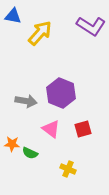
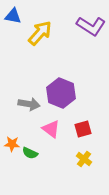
gray arrow: moved 3 px right, 3 px down
yellow cross: moved 16 px right, 10 px up; rotated 14 degrees clockwise
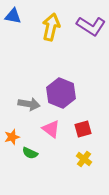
yellow arrow: moved 11 px right, 6 px up; rotated 28 degrees counterclockwise
orange star: moved 7 px up; rotated 21 degrees counterclockwise
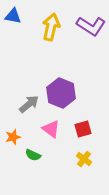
gray arrow: rotated 50 degrees counterclockwise
orange star: moved 1 px right
green semicircle: moved 3 px right, 2 px down
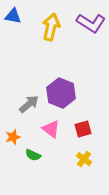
purple L-shape: moved 3 px up
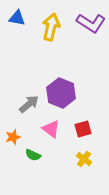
blue triangle: moved 4 px right, 2 px down
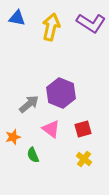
green semicircle: rotated 42 degrees clockwise
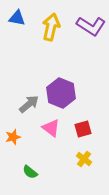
purple L-shape: moved 3 px down
pink triangle: moved 1 px up
green semicircle: moved 3 px left, 17 px down; rotated 28 degrees counterclockwise
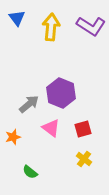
blue triangle: rotated 42 degrees clockwise
yellow arrow: rotated 8 degrees counterclockwise
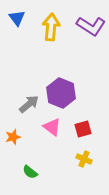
pink triangle: moved 1 px right, 1 px up
yellow cross: rotated 14 degrees counterclockwise
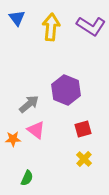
purple hexagon: moved 5 px right, 3 px up
pink triangle: moved 16 px left, 3 px down
orange star: moved 2 px down; rotated 14 degrees clockwise
yellow cross: rotated 21 degrees clockwise
green semicircle: moved 3 px left, 6 px down; rotated 105 degrees counterclockwise
